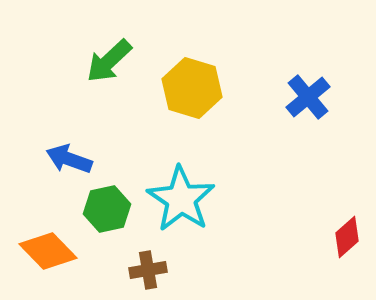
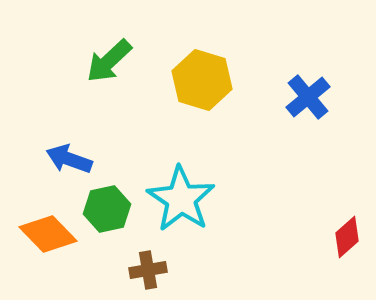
yellow hexagon: moved 10 px right, 8 px up
orange diamond: moved 17 px up
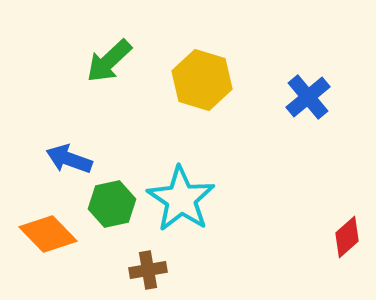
green hexagon: moved 5 px right, 5 px up
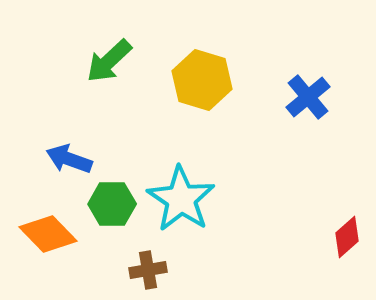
green hexagon: rotated 12 degrees clockwise
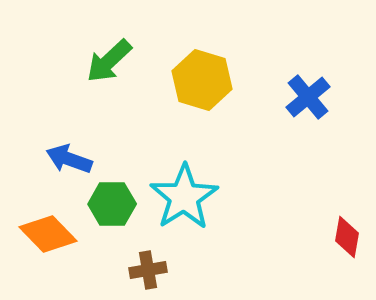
cyan star: moved 3 px right, 2 px up; rotated 6 degrees clockwise
red diamond: rotated 39 degrees counterclockwise
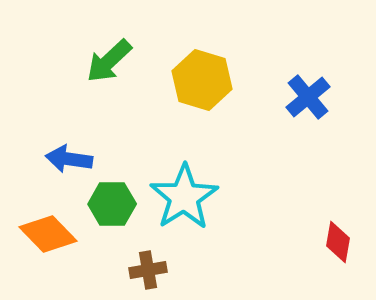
blue arrow: rotated 12 degrees counterclockwise
red diamond: moved 9 px left, 5 px down
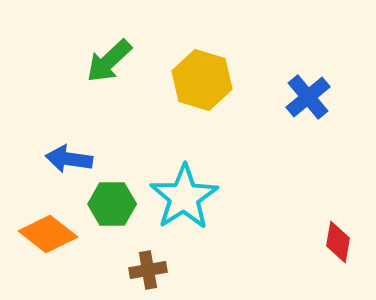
orange diamond: rotated 8 degrees counterclockwise
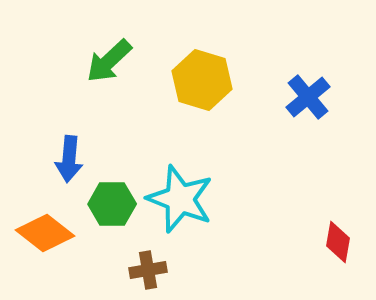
blue arrow: rotated 93 degrees counterclockwise
cyan star: moved 4 px left, 2 px down; rotated 18 degrees counterclockwise
orange diamond: moved 3 px left, 1 px up
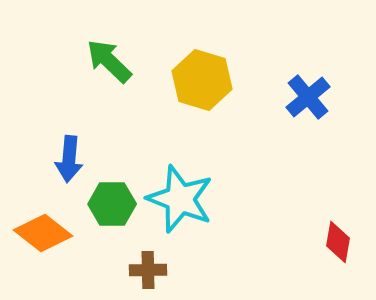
green arrow: rotated 87 degrees clockwise
orange diamond: moved 2 px left
brown cross: rotated 9 degrees clockwise
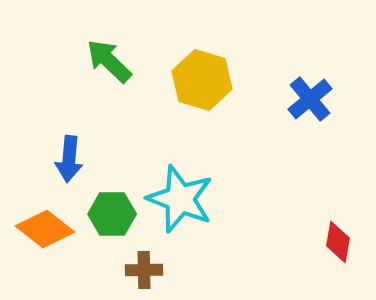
blue cross: moved 2 px right, 2 px down
green hexagon: moved 10 px down
orange diamond: moved 2 px right, 4 px up
brown cross: moved 4 px left
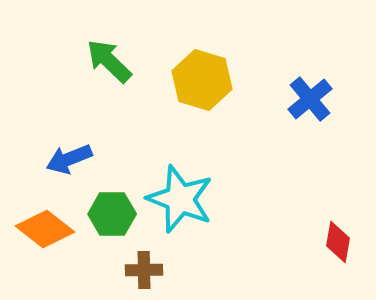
blue arrow: rotated 63 degrees clockwise
